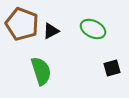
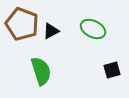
black square: moved 2 px down
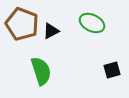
green ellipse: moved 1 px left, 6 px up
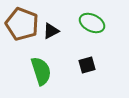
black square: moved 25 px left, 5 px up
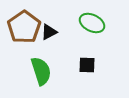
brown pentagon: moved 2 px right, 3 px down; rotated 16 degrees clockwise
black triangle: moved 2 px left, 1 px down
black square: rotated 18 degrees clockwise
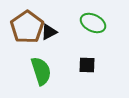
green ellipse: moved 1 px right
brown pentagon: moved 3 px right
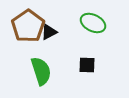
brown pentagon: moved 1 px right, 1 px up
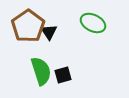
black triangle: rotated 36 degrees counterclockwise
black square: moved 24 px left, 10 px down; rotated 18 degrees counterclockwise
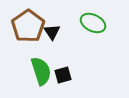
black triangle: moved 3 px right
